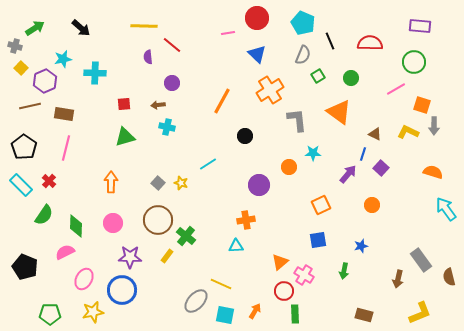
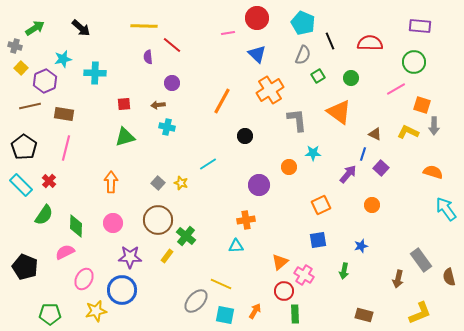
yellow star at (93, 312): moved 3 px right, 1 px up
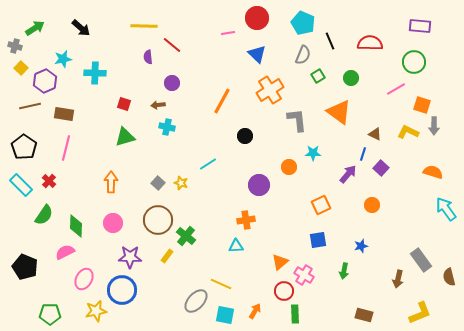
red square at (124, 104): rotated 24 degrees clockwise
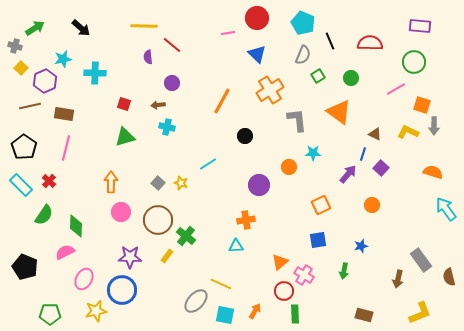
pink circle at (113, 223): moved 8 px right, 11 px up
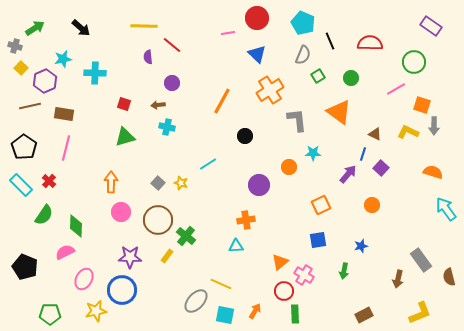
purple rectangle at (420, 26): moved 11 px right; rotated 30 degrees clockwise
brown rectangle at (364, 315): rotated 42 degrees counterclockwise
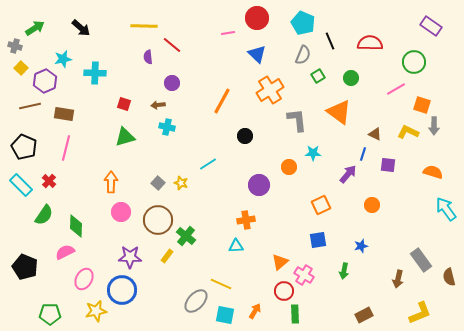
black pentagon at (24, 147): rotated 10 degrees counterclockwise
purple square at (381, 168): moved 7 px right, 3 px up; rotated 35 degrees counterclockwise
